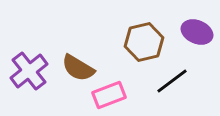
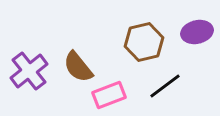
purple ellipse: rotated 36 degrees counterclockwise
brown semicircle: moved 1 px up; rotated 20 degrees clockwise
black line: moved 7 px left, 5 px down
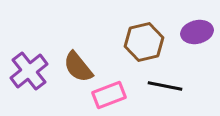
black line: rotated 48 degrees clockwise
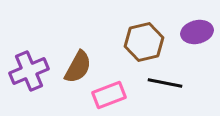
brown semicircle: rotated 112 degrees counterclockwise
purple cross: rotated 15 degrees clockwise
black line: moved 3 px up
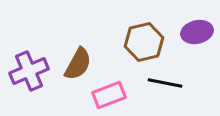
brown semicircle: moved 3 px up
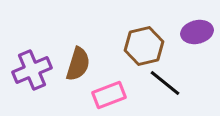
brown hexagon: moved 4 px down
brown semicircle: rotated 12 degrees counterclockwise
purple cross: moved 3 px right, 1 px up
black line: rotated 28 degrees clockwise
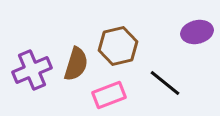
brown hexagon: moved 26 px left
brown semicircle: moved 2 px left
